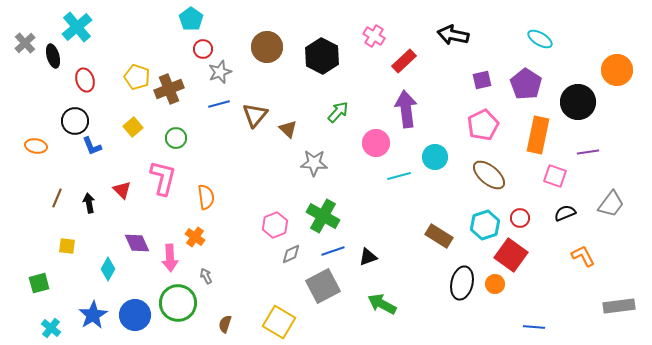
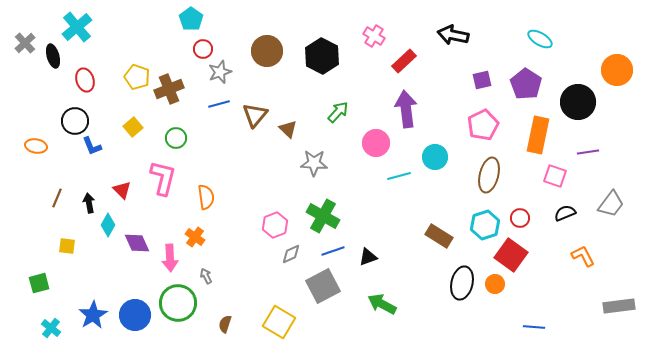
brown circle at (267, 47): moved 4 px down
brown ellipse at (489, 175): rotated 64 degrees clockwise
cyan diamond at (108, 269): moved 44 px up
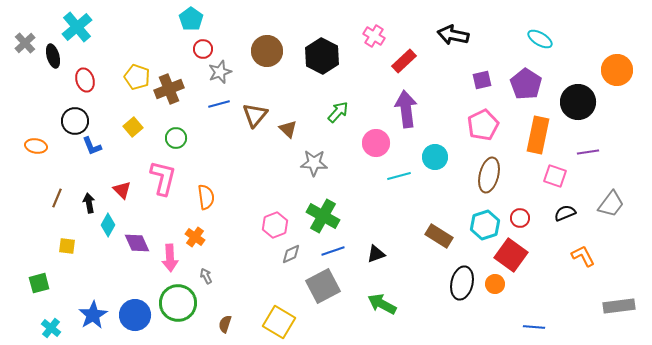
black triangle at (368, 257): moved 8 px right, 3 px up
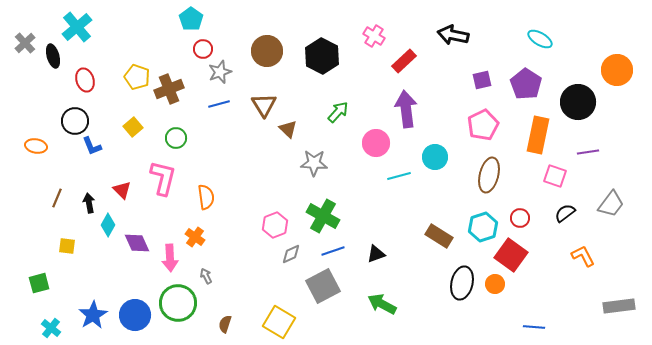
brown triangle at (255, 115): moved 9 px right, 10 px up; rotated 12 degrees counterclockwise
black semicircle at (565, 213): rotated 15 degrees counterclockwise
cyan hexagon at (485, 225): moved 2 px left, 2 px down
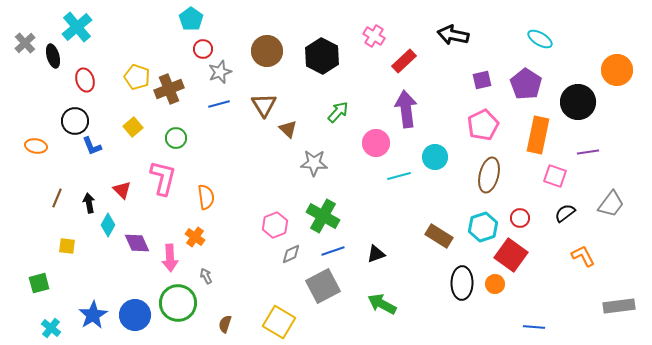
black ellipse at (462, 283): rotated 12 degrees counterclockwise
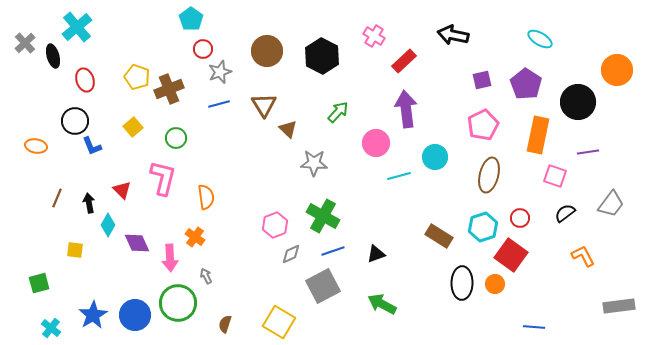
yellow square at (67, 246): moved 8 px right, 4 px down
